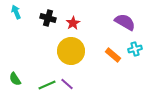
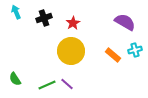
black cross: moved 4 px left; rotated 35 degrees counterclockwise
cyan cross: moved 1 px down
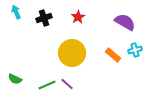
red star: moved 5 px right, 6 px up
yellow circle: moved 1 px right, 2 px down
green semicircle: rotated 32 degrees counterclockwise
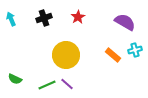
cyan arrow: moved 5 px left, 7 px down
yellow circle: moved 6 px left, 2 px down
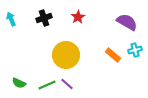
purple semicircle: moved 2 px right
green semicircle: moved 4 px right, 4 px down
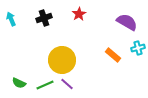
red star: moved 1 px right, 3 px up
cyan cross: moved 3 px right, 2 px up
yellow circle: moved 4 px left, 5 px down
green line: moved 2 px left
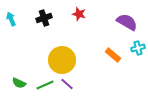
red star: rotated 24 degrees counterclockwise
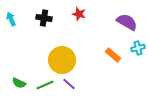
black cross: rotated 28 degrees clockwise
purple line: moved 2 px right
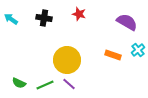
cyan arrow: rotated 32 degrees counterclockwise
cyan cross: moved 2 px down; rotated 24 degrees counterclockwise
orange rectangle: rotated 21 degrees counterclockwise
yellow circle: moved 5 px right
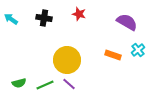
green semicircle: rotated 40 degrees counterclockwise
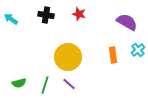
black cross: moved 2 px right, 3 px up
orange rectangle: rotated 63 degrees clockwise
yellow circle: moved 1 px right, 3 px up
green line: rotated 48 degrees counterclockwise
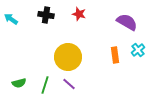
orange rectangle: moved 2 px right
